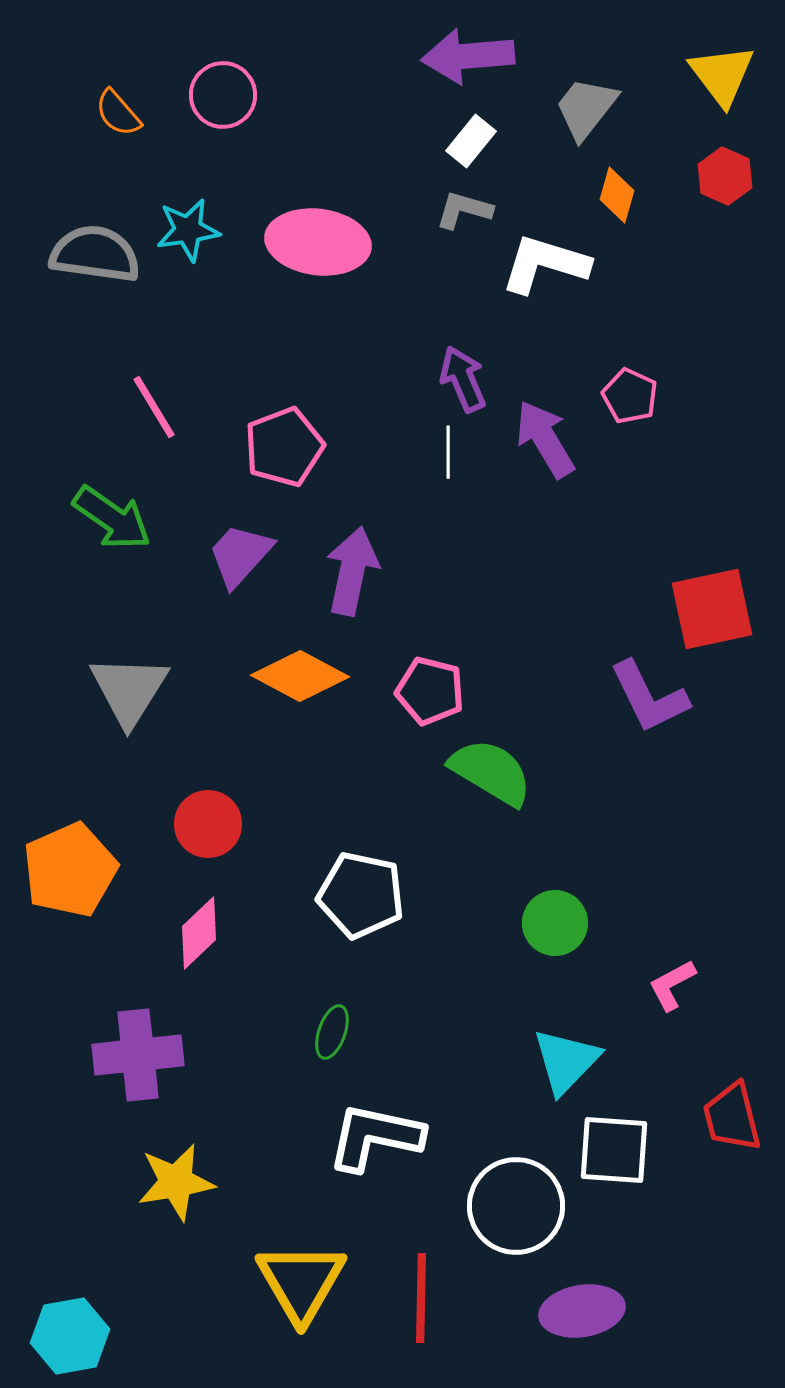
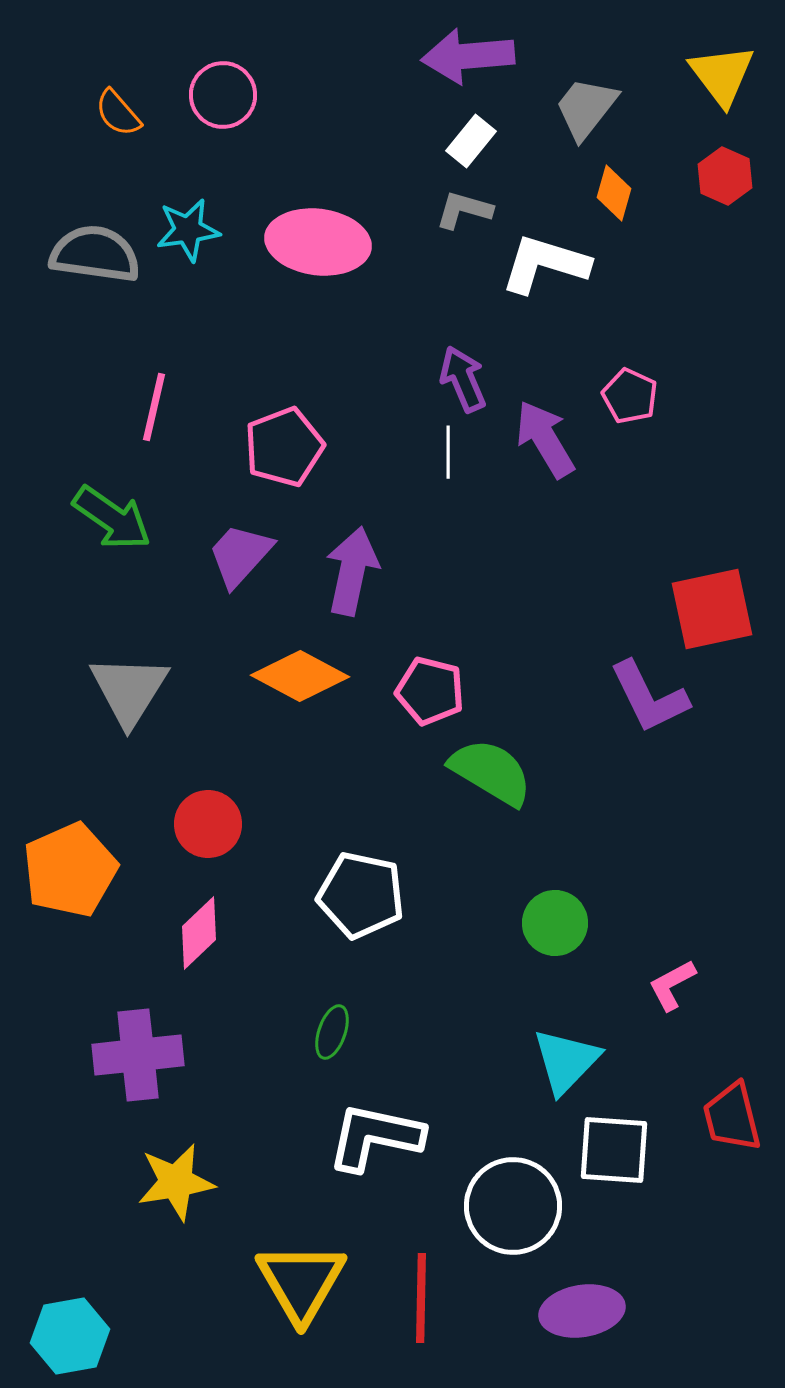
orange diamond at (617, 195): moved 3 px left, 2 px up
pink line at (154, 407): rotated 44 degrees clockwise
white circle at (516, 1206): moved 3 px left
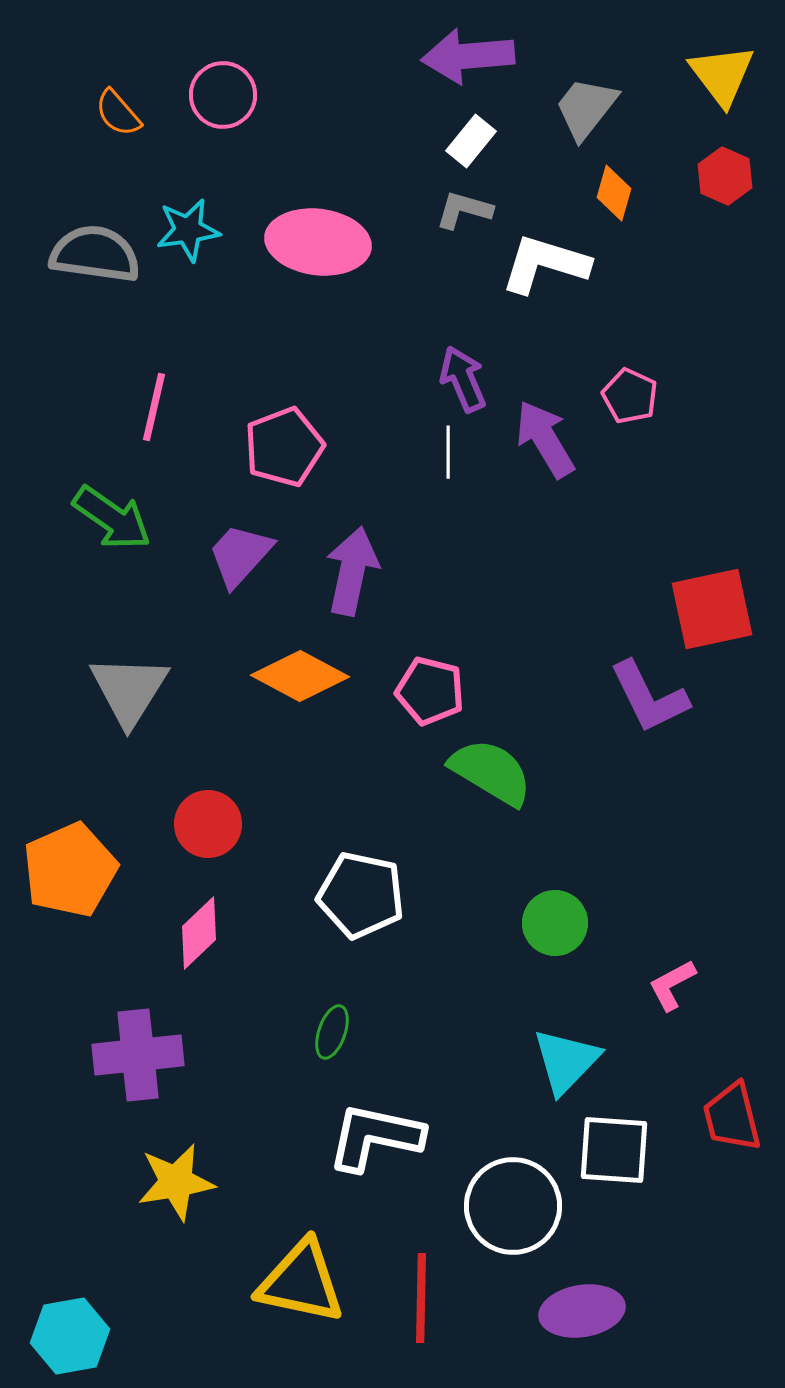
yellow triangle at (301, 1282): rotated 48 degrees counterclockwise
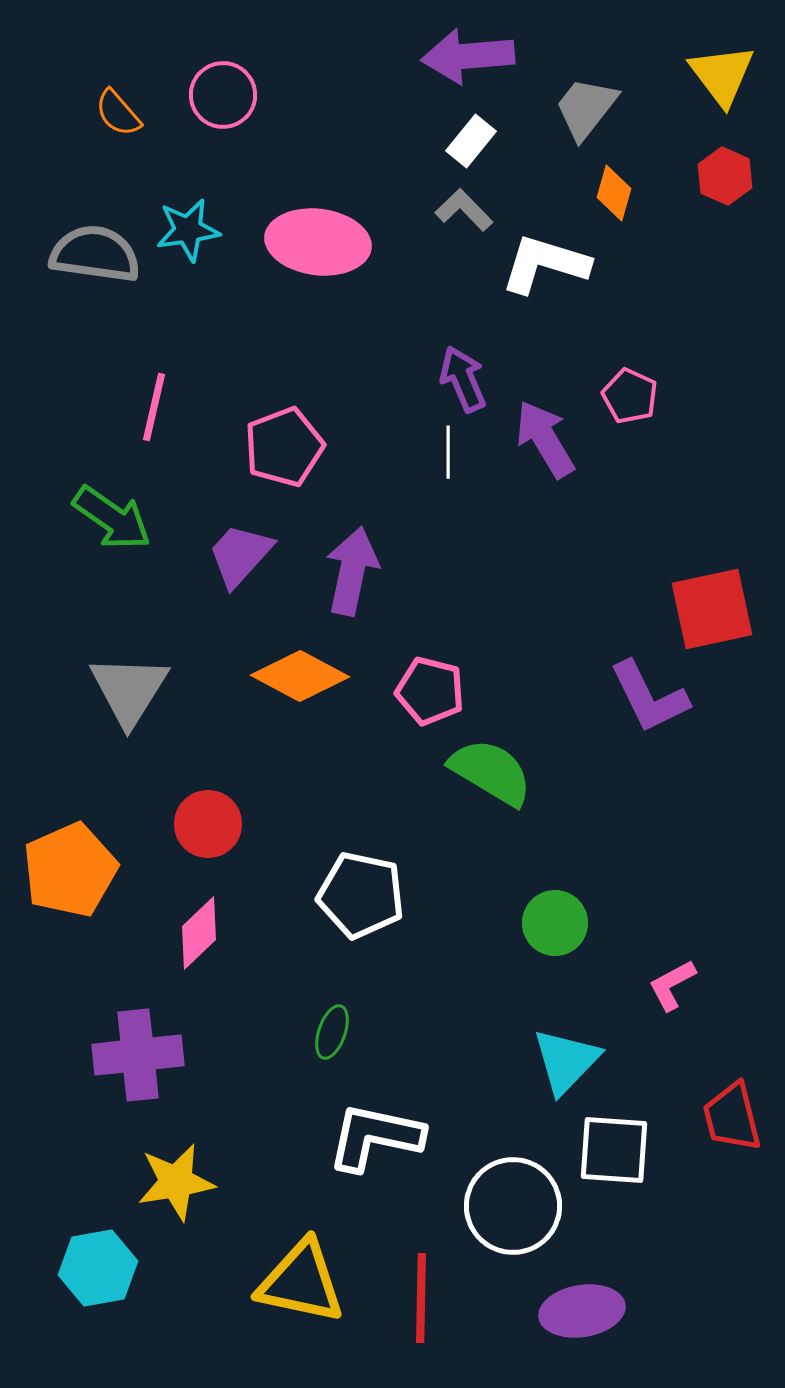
gray L-shape at (464, 210): rotated 30 degrees clockwise
cyan hexagon at (70, 1336): moved 28 px right, 68 px up
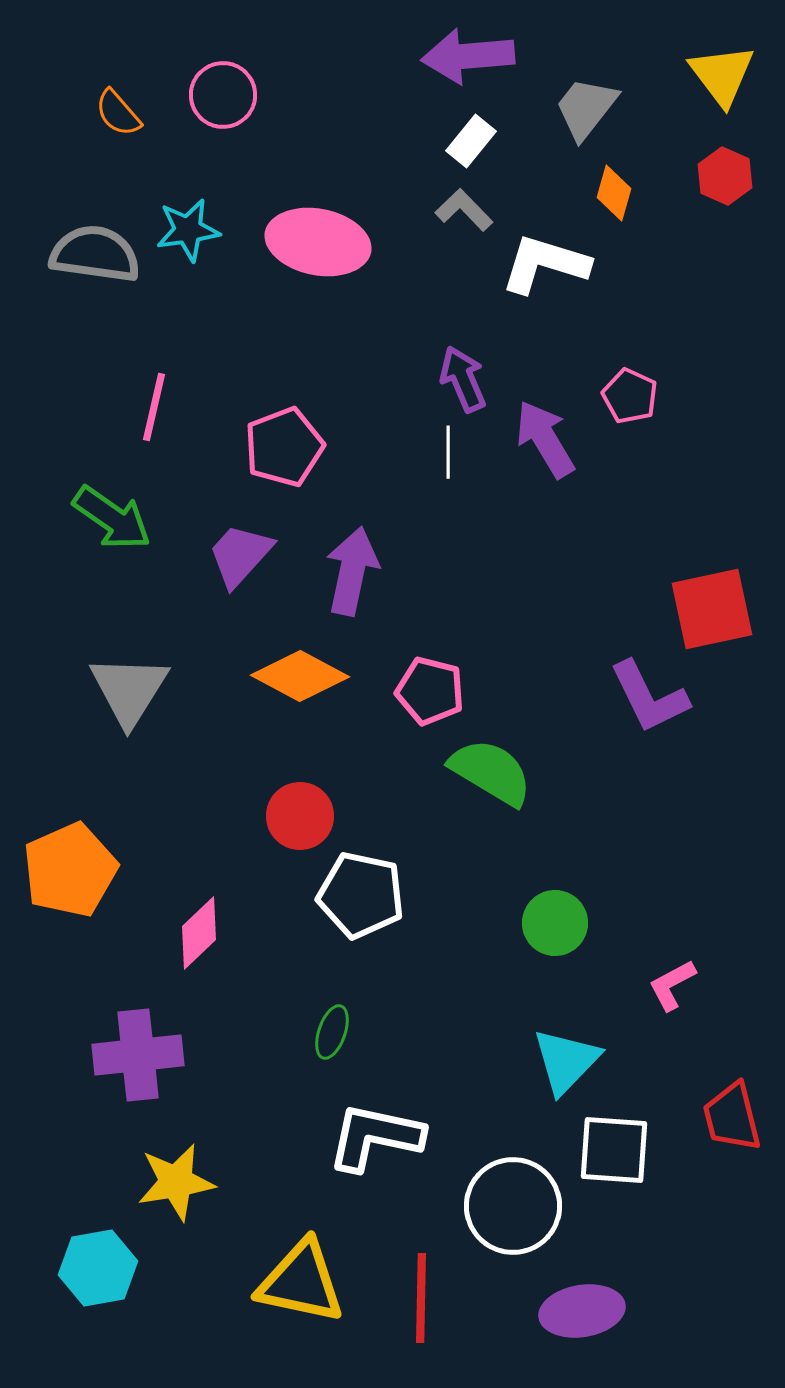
pink ellipse at (318, 242): rotated 4 degrees clockwise
red circle at (208, 824): moved 92 px right, 8 px up
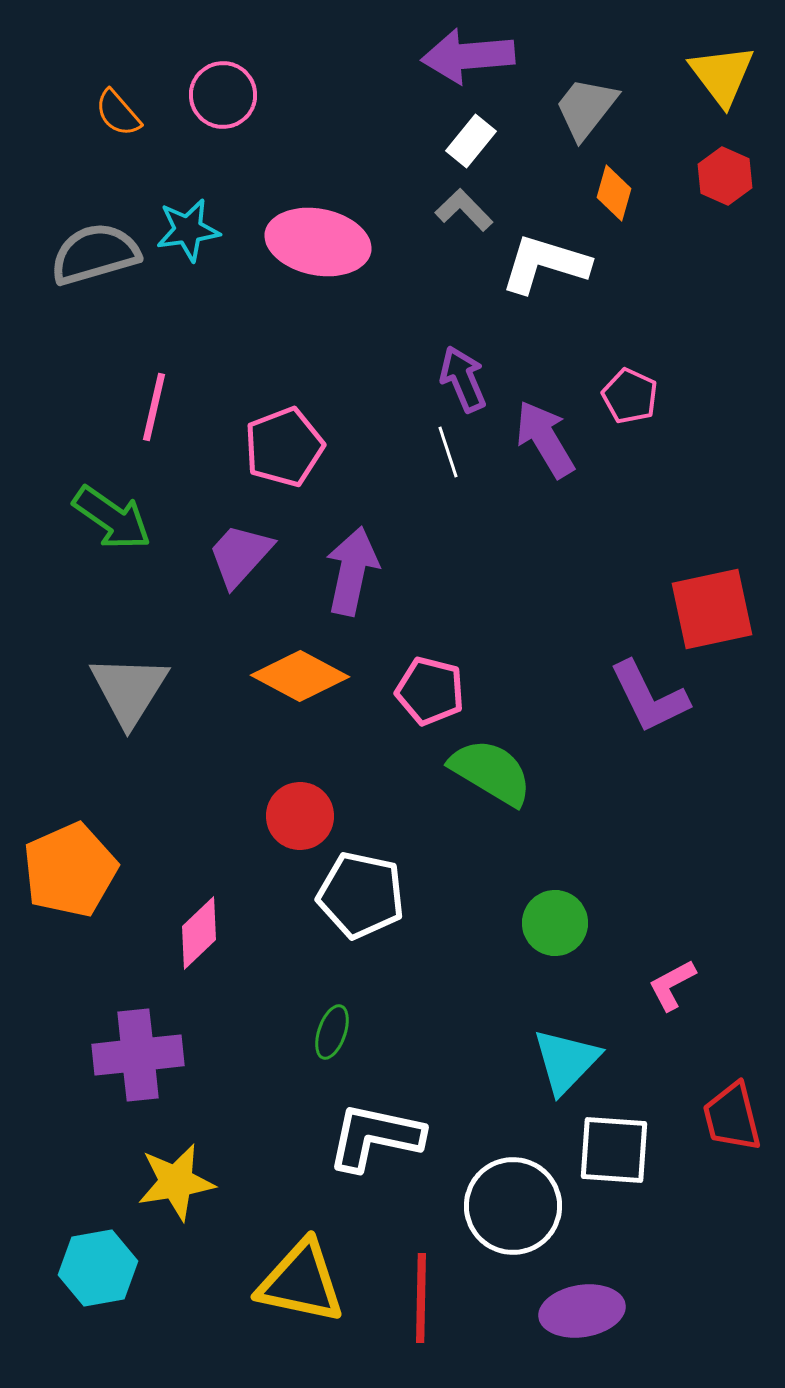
gray semicircle at (95, 254): rotated 24 degrees counterclockwise
white line at (448, 452): rotated 18 degrees counterclockwise
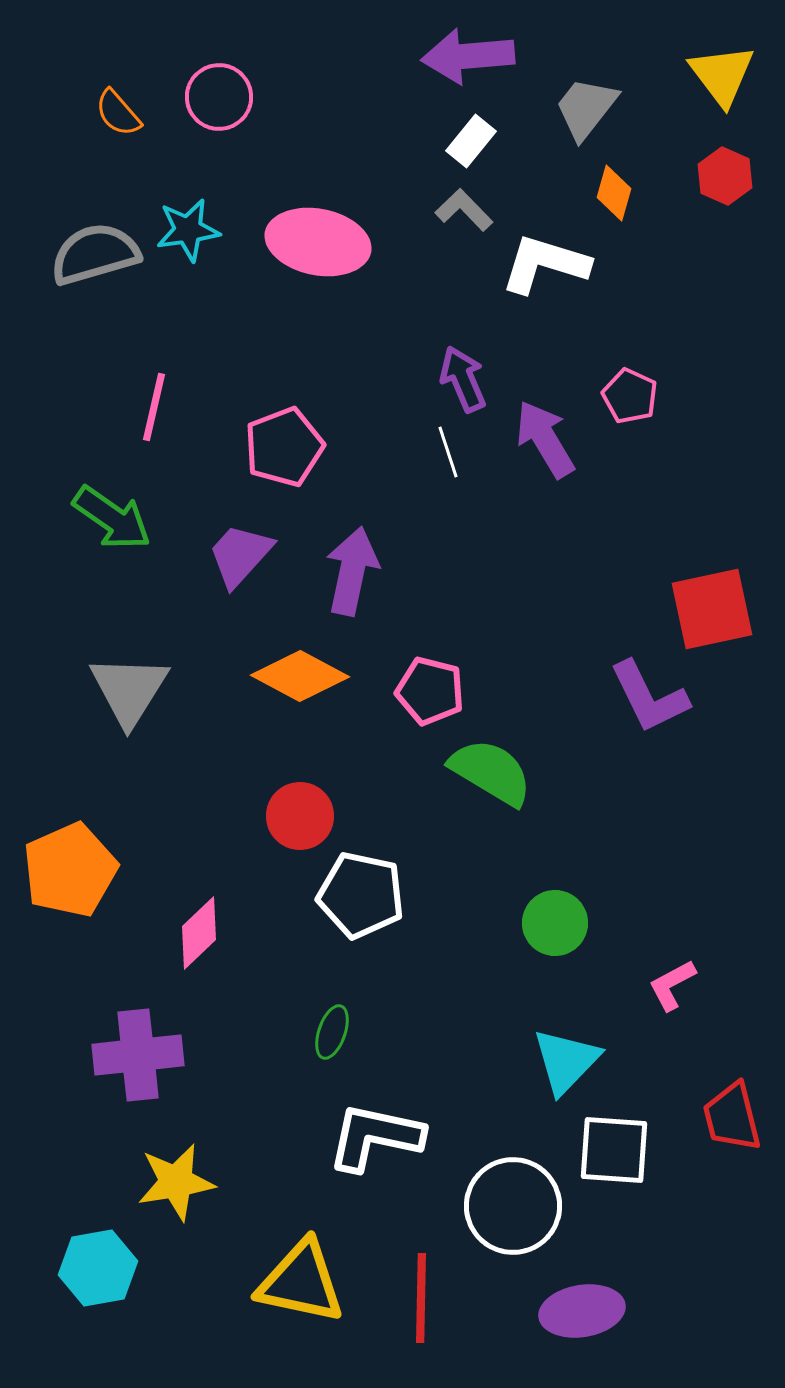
pink circle at (223, 95): moved 4 px left, 2 px down
